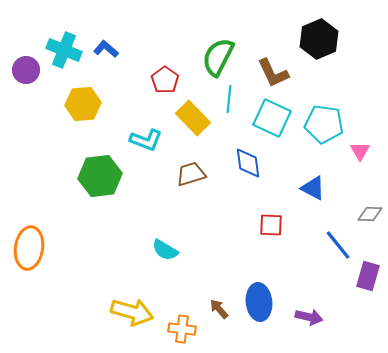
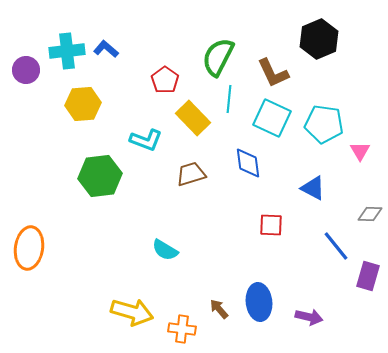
cyan cross: moved 3 px right, 1 px down; rotated 28 degrees counterclockwise
blue line: moved 2 px left, 1 px down
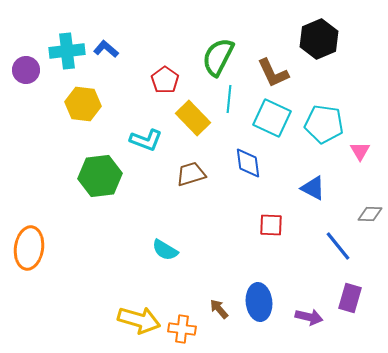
yellow hexagon: rotated 12 degrees clockwise
blue line: moved 2 px right
purple rectangle: moved 18 px left, 22 px down
yellow arrow: moved 7 px right, 8 px down
